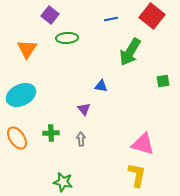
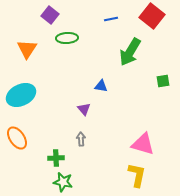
green cross: moved 5 px right, 25 px down
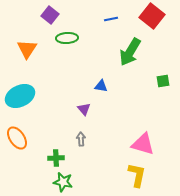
cyan ellipse: moved 1 px left, 1 px down
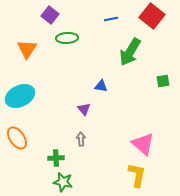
pink triangle: rotated 25 degrees clockwise
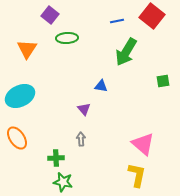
blue line: moved 6 px right, 2 px down
green arrow: moved 4 px left
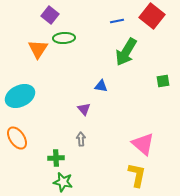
green ellipse: moved 3 px left
orange triangle: moved 11 px right
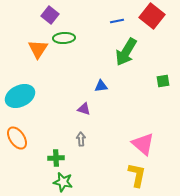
blue triangle: rotated 16 degrees counterclockwise
purple triangle: rotated 32 degrees counterclockwise
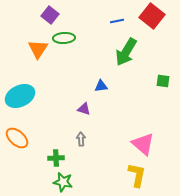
green square: rotated 16 degrees clockwise
orange ellipse: rotated 15 degrees counterclockwise
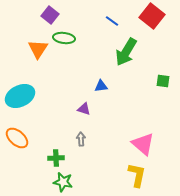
blue line: moved 5 px left; rotated 48 degrees clockwise
green ellipse: rotated 10 degrees clockwise
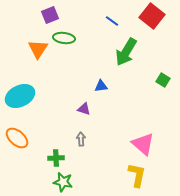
purple square: rotated 30 degrees clockwise
green square: moved 1 px up; rotated 24 degrees clockwise
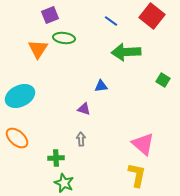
blue line: moved 1 px left
green arrow: rotated 56 degrees clockwise
green star: moved 1 px right, 1 px down; rotated 12 degrees clockwise
